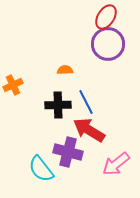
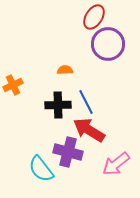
red ellipse: moved 12 px left
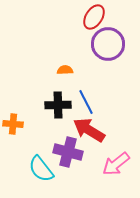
orange cross: moved 39 px down; rotated 30 degrees clockwise
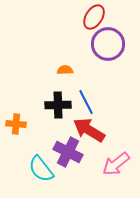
orange cross: moved 3 px right
purple cross: rotated 12 degrees clockwise
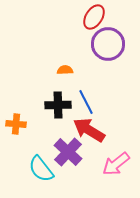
purple cross: rotated 16 degrees clockwise
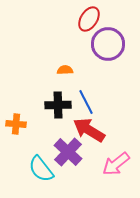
red ellipse: moved 5 px left, 2 px down
